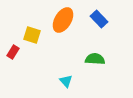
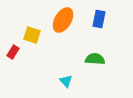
blue rectangle: rotated 54 degrees clockwise
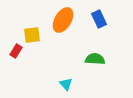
blue rectangle: rotated 36 degrees counterclockwise
yellow square: rotated 24 degrees counterclockwise
red rectangle: moved 3 px right, 1 px up
cyan triangle: moved 3 px down
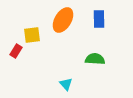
blue rectangle: rotated 24 degrees clockwise
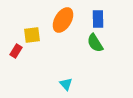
blue rectangle: moved 1 px left
green semicircle: moved 16 px up; rotated 126 degrees counterclockwise
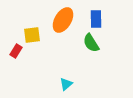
blue rectangle: moved 2 px left
green semicircle: moved 4 px left
cyan triangle: rotated 32 degrees clockwise
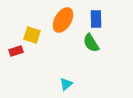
yellow square: rotated 24 degrees clockwise
red rectangle: rotated 40 degrees clockwise
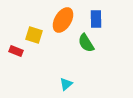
yellow square: moved 2 px right
green semicircle: moved 5 px left
red rectangle: rotated 40 degrees clockwise
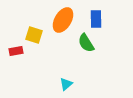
red rectangle: rotated 32 degrees counterclockwise
